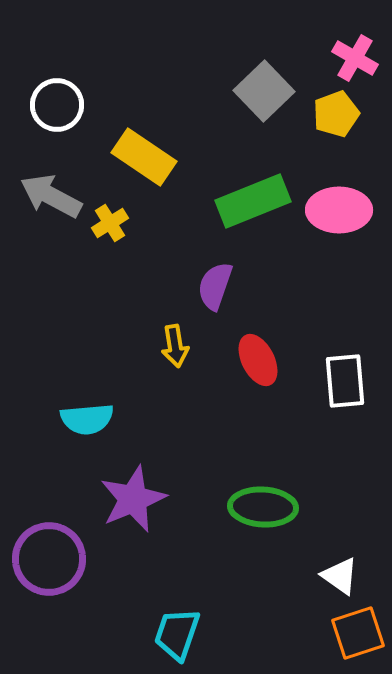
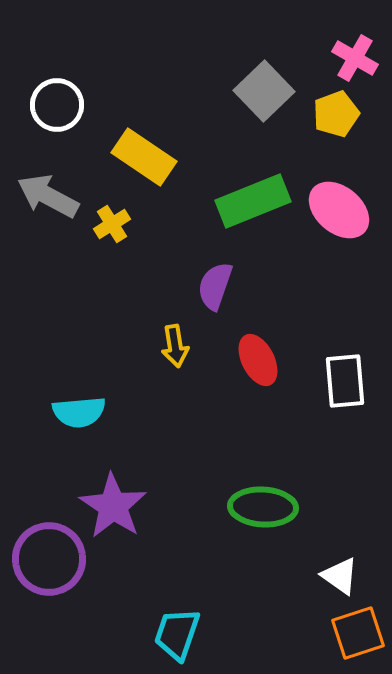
gray arrow: moved 3 px left
pink ellipse: rotated 40 degrees clockwise
yellow cross: moved 2 px right, 1 px down
cyan semicircle: moved 8 px left, 7 px up
purple star: moved 20 px left, 7 px down; rotated 16 degrees counterclockwise
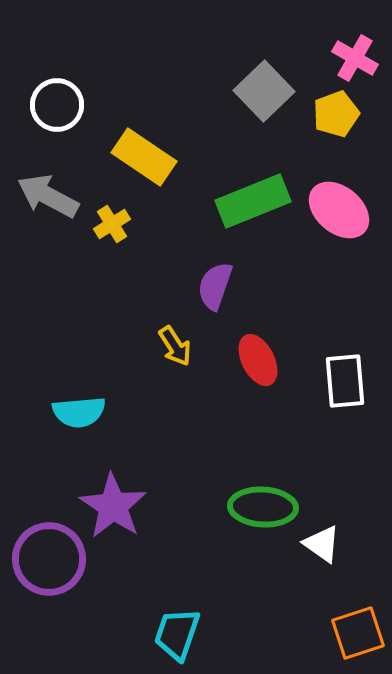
yellow arrow: rotated 24 degrees counterclockwise
white triangle: moved 18 px left, 32 px up
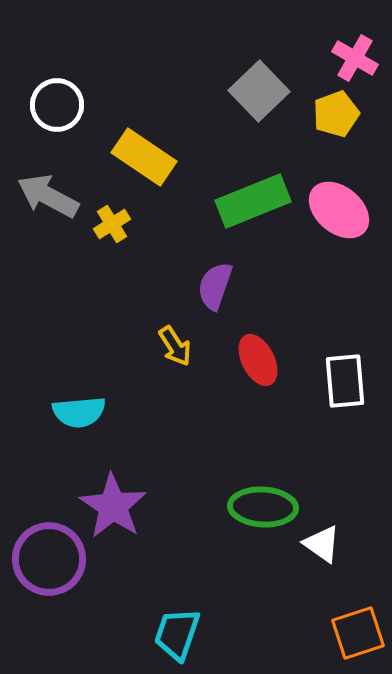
gray square: moved 5 px left
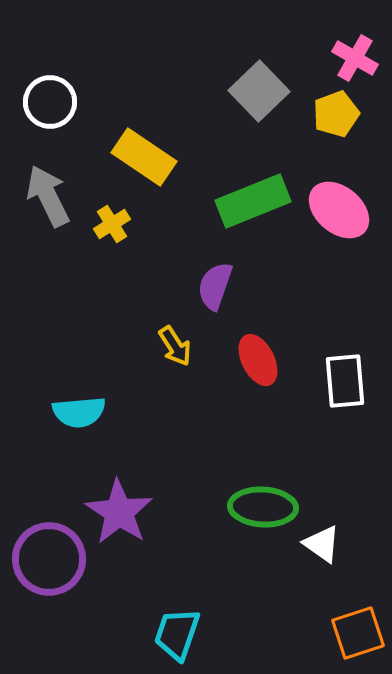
white circle: moved 7 px left, 3 px up
gray arrow: rotated 36 degrees clockwise
purple star: moved 6 px right, 6 px down
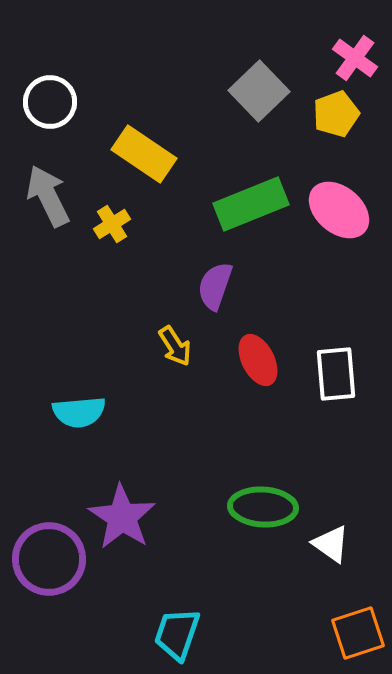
pink cross: rotated 6 degrees clockwise
yellow rectangle: moved 3 px up
green rectangle: moved 2 px left, 3 px down
white rectangle: moved 9 px left, 7 px up
purple star: moved 3 px right, 5 px down
white triangle: moved 9 px right
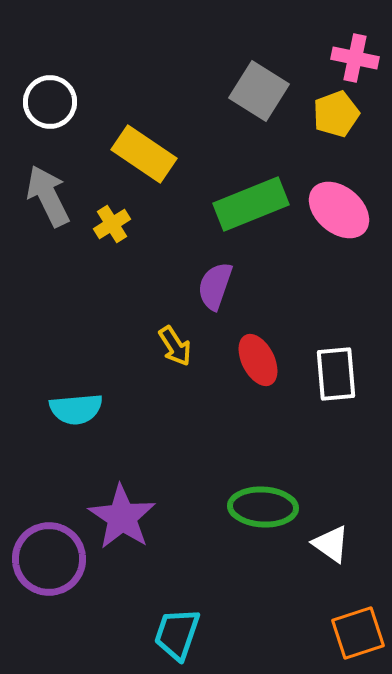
pink cross: rotated 24 degrees counterclockwise
gray square: rotated 14 degrees counterclockwise
cyan semicircle: moved 3 px left, 3 px up
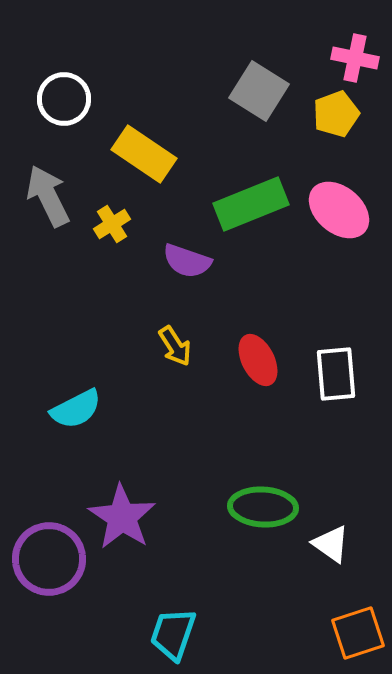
white circle: moved 14 px right, 3 px up
purple semicircle: moved 28 px left, 25 px up; rotated 90 degrees counterclockwise
cyan semicircle: rotated 22 degrees counterclockwise
cyan trapezoid: moved 4 px left
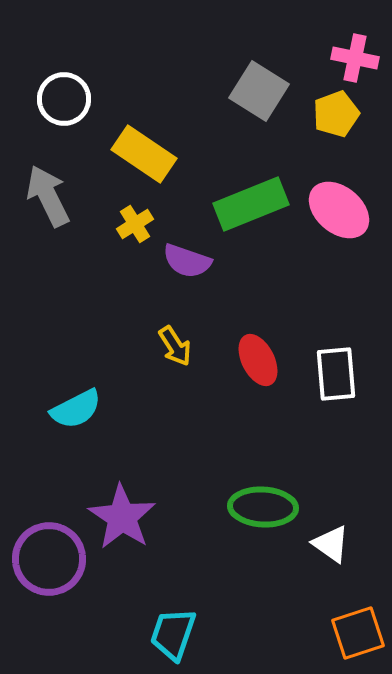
yellow cross: moved 23 px right
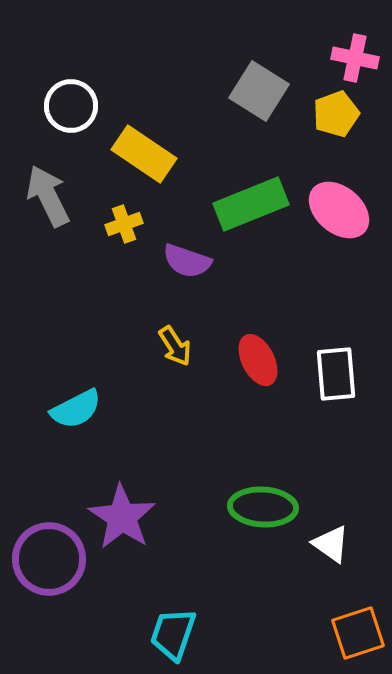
white circle: moved 7 px right, 7 px down
yellow cross: moved 11 px left; rotated 12 degrees clockwise
